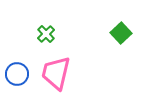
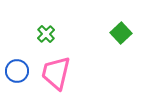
blue circle: moved 3 px up
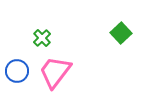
green cross: moved 4 px left, 4 px down
pink trapezoid: moved 1 px left, 1 px up; rotated 24 degrees clockwise
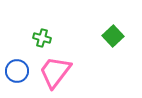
green square: moved 8 px left, 3 px down
green cross: rotated 30 degrees counterclockwise
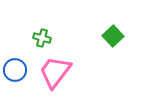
blue circle: moved 2 px left, 1 px up
